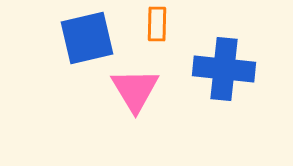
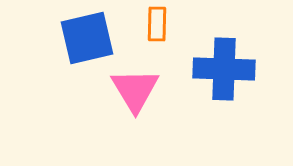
blue cross: rotated 4 degrees counterclockwise
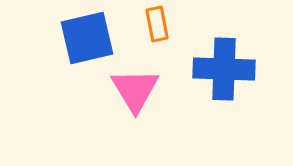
orange rectangle: rotated 12 degrees counterclockwise
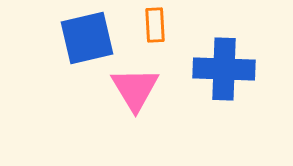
orange rectangle: moved 2 px left, 1 px down; rotated 8 degrees clockwise
pink triangle: moved 1 px up
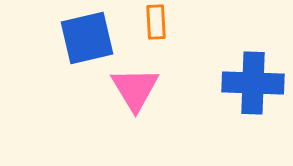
orange rectangle: moved 1 px right, 3 px up
blue cross: moved 29 px right, 14 px down
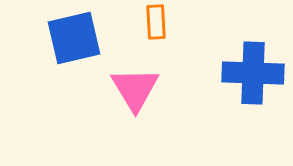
blue square: moved 13 px left
blue cross: moved 10 px up
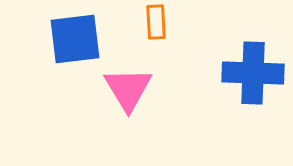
blue square: moved 1 px right, 1 px down; rotated 6 degrees clockwise
pink triangle: moved 7 px left
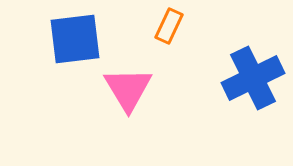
orange rectangle: moved 13 px right, 4 px down; rotated 28 degrees clockwise
blue cross: moved 5 px down; rotated 28 degrees counterclockwise
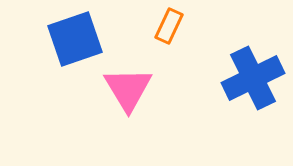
blue square: rotated 12 degrees counterclockwise
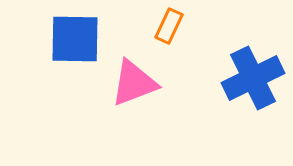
blue square: rotated 20 degrees clockwise
pink triangle: moved 6 px right, 6 px up; rotated 40 degrees clockwise
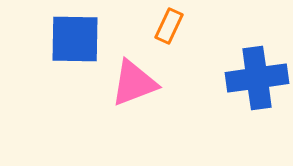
blue cross: moved 4 px right; rotated 18 degrees clockwise
